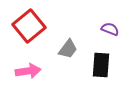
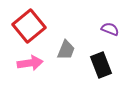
gray trapezoid: moved 2 px left, 1 px down; rotated 15 degrees counterclockwise
black rectangle: rotated 25 degrees counterclockwise
pink arrow: moved 2 px right, 8 px up
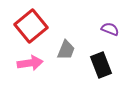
red square: moved 2 px right
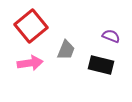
purple semicircle: moved 1 px right, 7 px down
black rectangle: rotated 55 degrees counterclockwise
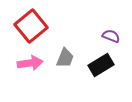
gray trapezoid: moved 1 px left, 8 px down
black rectangle: rotated 45 degrees counterclockwise
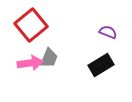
red square: moved 1 px up
purple semicircle: moved 3 px left, 4 px up
gray trapezoid: moved 16 px left
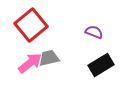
purple semicircle: moved 14 px left
gray trapezoid: rotated 125 degrees counterclockwise
pink arrow: rotated 30 degrees counterclockwise
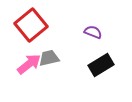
purple semicircle: moved 1 px left
pink arrow: moved 1 px left, 1 px down
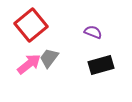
gray trapezoid: rotated 40 degrees counterclockwise
black rectangle: rotated 15 degrees clockwise
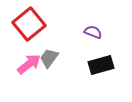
red square: moved 2 px left, 1 px up
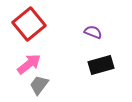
gray trapezoid: moved 10 px left, 27 px down
